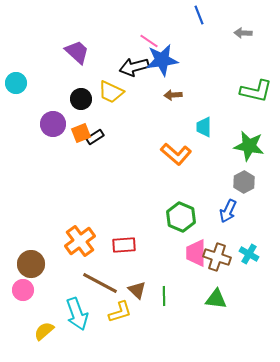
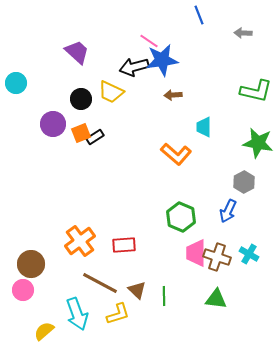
green star: moved 9 px right, 3 px up
yellow L-shape: moved 2 px left, 2 px down
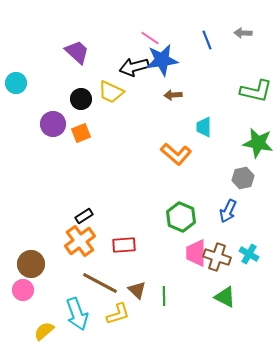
blue line: moved 8 px right, 25 px down
pink line: moved 1 px right, 3 px up
black rectangle: moved 11 px left, 79 px down
gray hexagon: moved 1 px left, 4 px up; rotated 15 degrees clockwise
green triangle: moved 9 px right, 2 px up; rotated 20 degrees clockwise
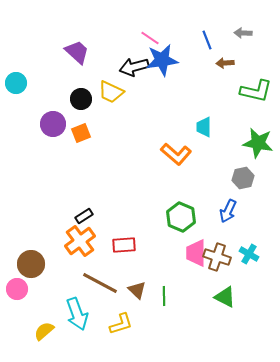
brown arrow: moved 52 px right, 32 px up
pink circle: moved 6 px left, 1 px up
yellow L-shape: moved 3 px right, 10 px down
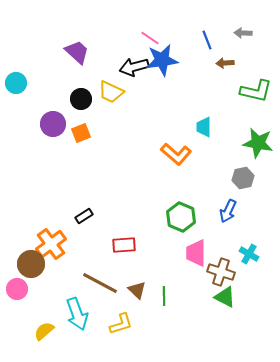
orange cross: moved 29 px left, 3 px down
brown cross: moved 4 px right, 15 px down
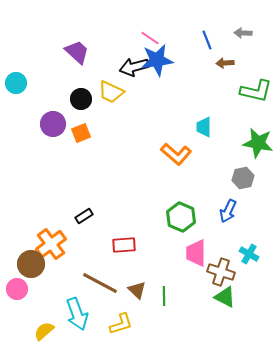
blue star: moved 5 px left
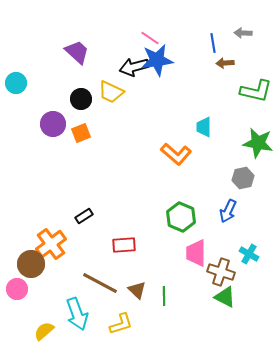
blue line: moved 6 px right, 3 px down; rotated 12 degrees clockwise
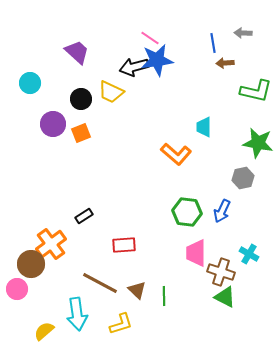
cyan circle: moved 14 px right
blue arrow: moved 6 px left
green hexagon: moved 6 px right, 5 px up; rotated 16 degrees counterclockwise
cyan arrow: rotated 12 degrees clockwise
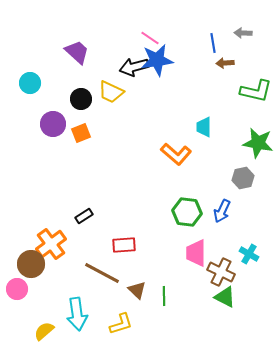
brown cross: rotated 8 degrees clockwise
brown line: moved 2 px right, 10 px up
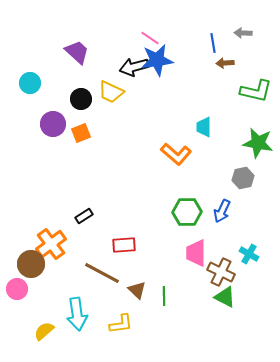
green hexagon: rotated 8 degrees counterclockwise
yellow L-shape: rotated 10 degrees clockwise
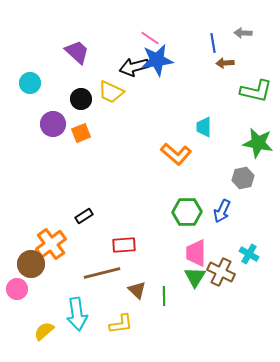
brown line: rotated 42 degrees counterclockwise
green triangle: moved 30 px left, 20 px up; rotated 35 degrees clockwise
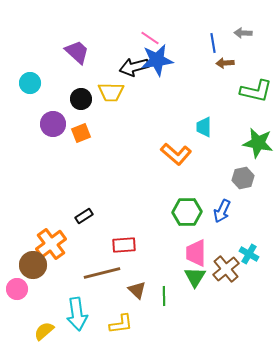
yellow trapezoid: rotated 24 degrees counterclockwise
brown circle: moved 2 px right, 1 px down
brown cross: moved 5 px right, 3 px up; rotated 24 degrees clockwise
